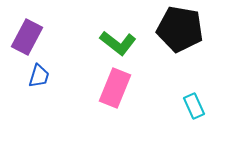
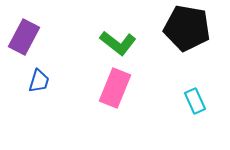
black pentagon: moved 7 px right, 1 px up
purple rectangle: moved 3 px left
blue trapezoid: moved 5 px down
cyan rectangle: moved 1 px right, 5 px up
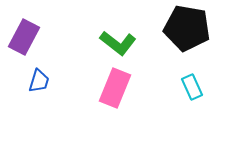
cyan rectangle: moved 3 px left, 14 px up
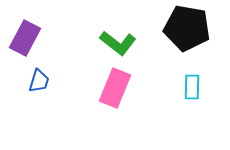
purple rectangle: moved 1 px right, 1 px down
cyan rectangle: rotated 25 degrees clockwise
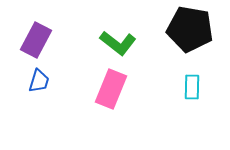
black pentagon: moved 3 px right, 1 px down
purple rectangle: moved 11 px right, 2 px down
pink rectangle: moved 4 px left, 1 px down
